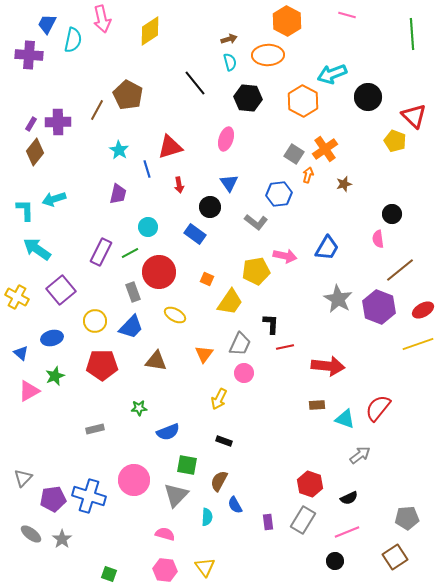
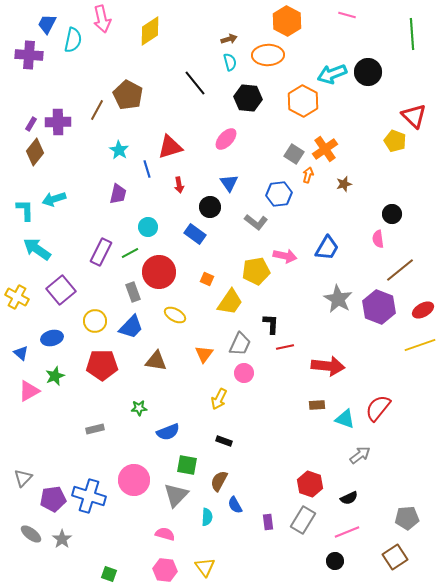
black circle at (368, 97): moved 25 px up
pink ellipse at (226, 139): rotated 25 degrees clockwise
yellow line at (418, 344): moved 2 px right, 1 px down
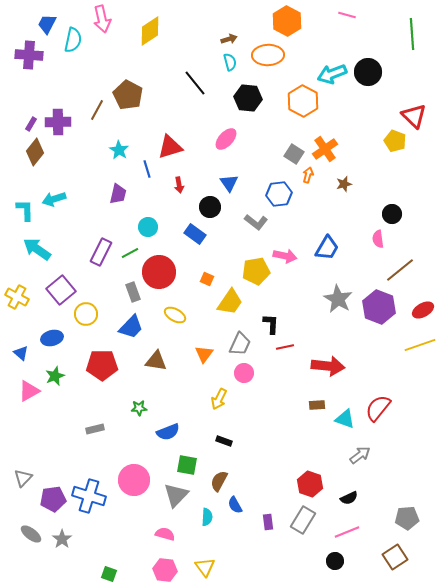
yellow circle at (95, 321): moved 9 px left, 7 px up
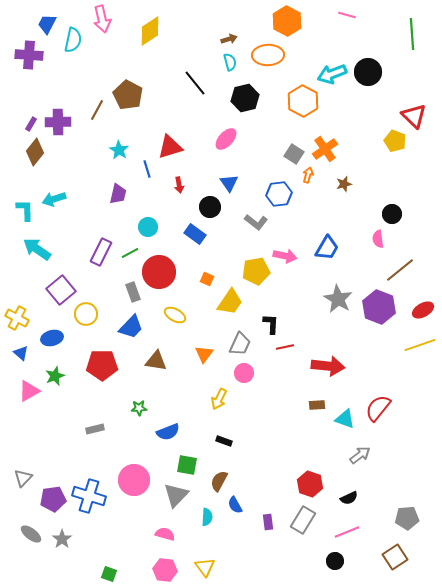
black hexagon at (248, 98): moved 3 px left; rotated 20 degrees counterclockwise
yellow cross at (17, 297): moved 21 px down
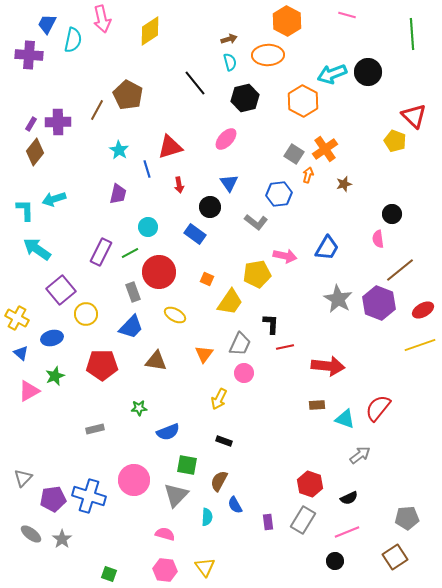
yellow pentagon at (256, 271): moved 1 px right, 3 px down
purple hexagon at (379, 307): moved 4 px up
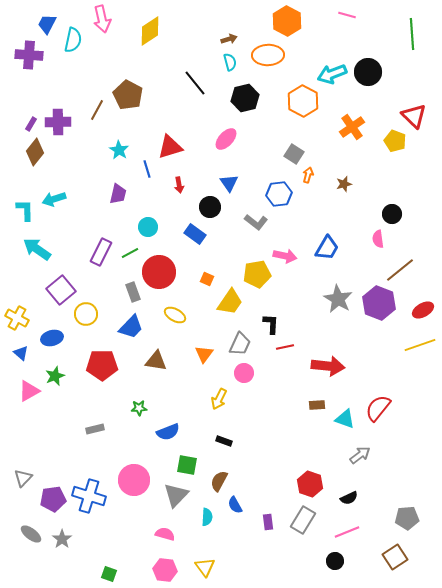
orange cross at (325, 149): moved 27 px right, 22 px up
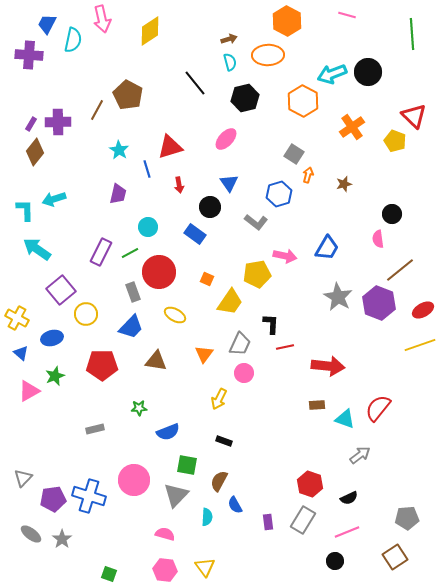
blue hexagon at (279, 194): rotated 10 degrees counterclockwise
gray star at (338, 299): moved 2 px up
